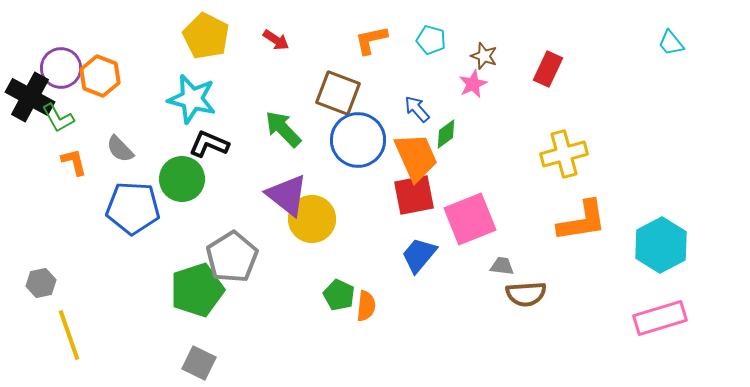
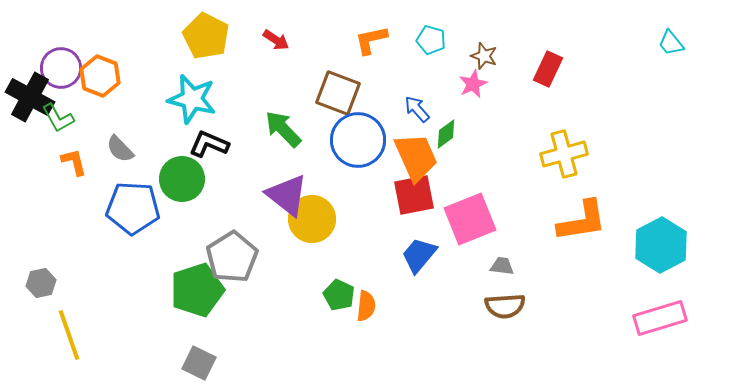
brown semicircle at (526, 294): moved 21 px left, 12 px down
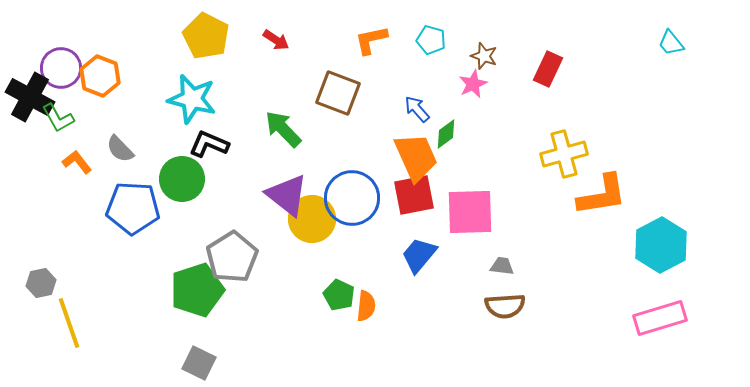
blue circle at (358, 140): moved 6 px left, 58 px down
orange L-shape at (74, 162): moved 3 px right; rotated 24 degrees counterclockwise
pink square at (470, 219): moved 7 px up; rotated 20 degrees clockwise
orange L-shape at (582, 221): moved 20 px right, 26 px up
yellow line at (69, 335): moved 12 px up
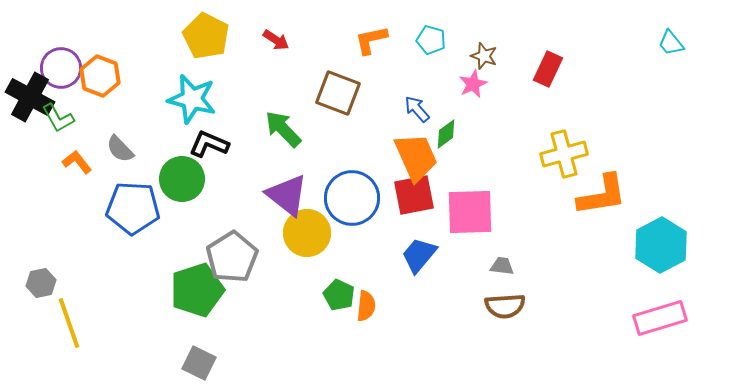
yellow circle at (312, 219): moved 5 px left, 14 px down
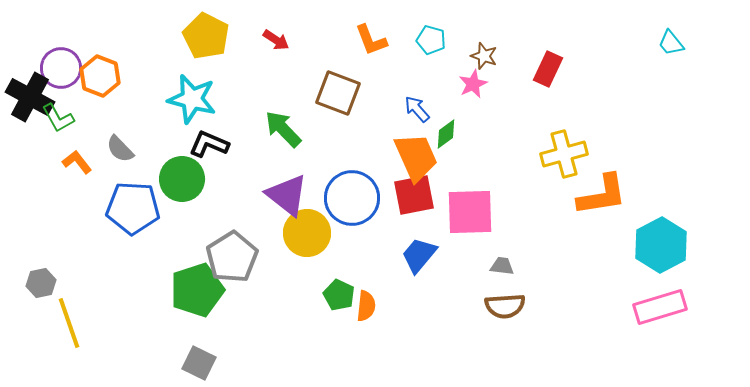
orange L-shape at (371, 40): rotated 99 degrees counterclockwise
pink rectangle at (660, 318): moved 11 px up
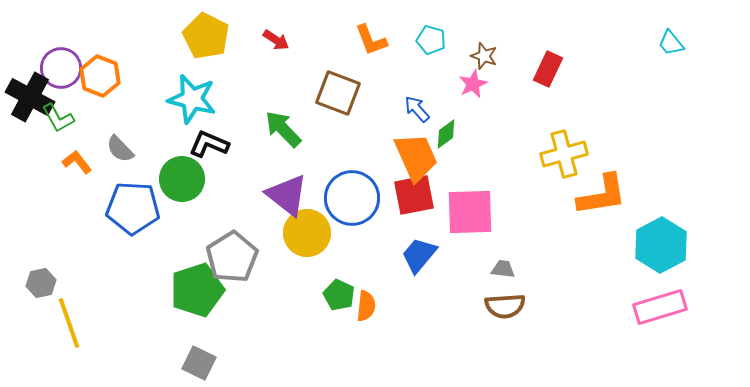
gray trapezoid at (502, 266): moved 1 px right, 3 px down
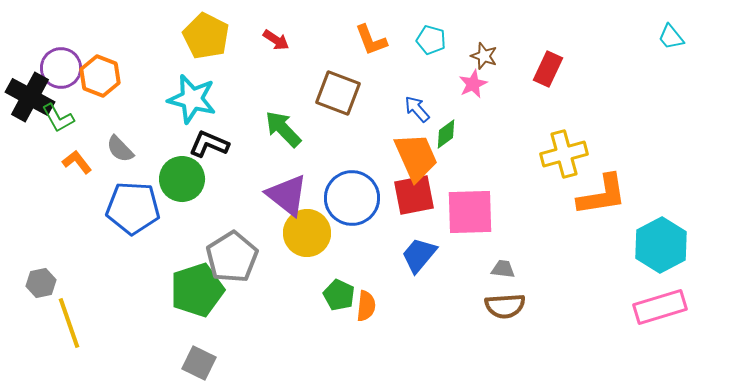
cyan trapezoid at (671, 43): moved 6 px up
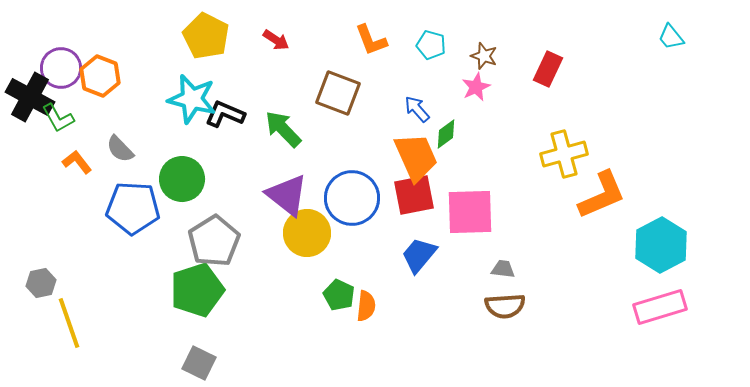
cyan pentagon at (431, 40): moved 5 px down
pink star at (473, 84): moved 3 px right, 3 px down
black L-shape at (209, 144): moved 16 px right, 30 px up
orange L-shape at (602, 195): rotated 14 degrees counterclockwise
gray pentagon at (232, 257): moved 18 px left, 16 px up
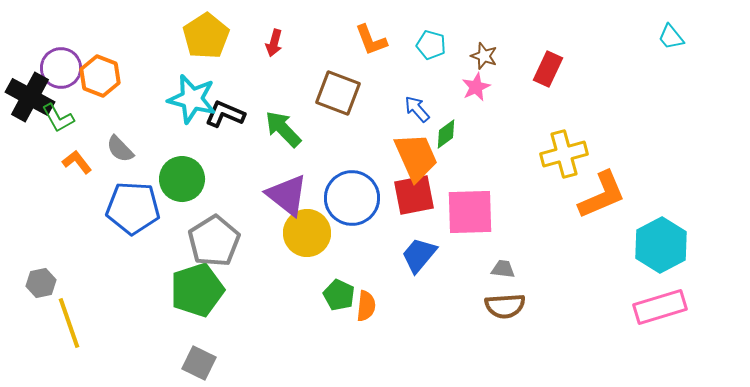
yellow pentagon at (206, 36): rotated 12 degrees clockwise
red arrow at (276, 40): moved 2 px left, 3 px down; rotated 72 degrees clockwise
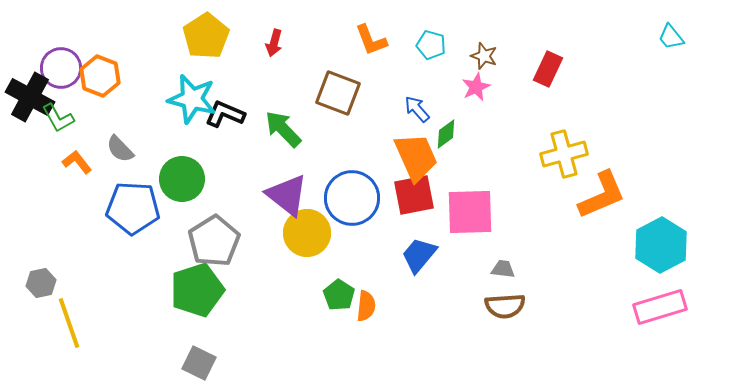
green pentagon at (339, 295): rotated 8 degrees clockwise
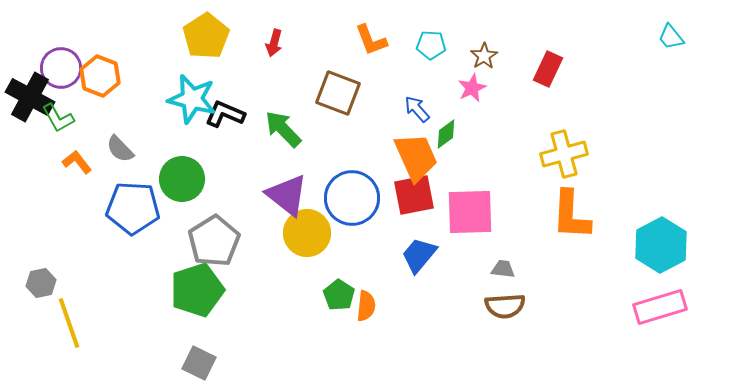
cyan pentagon at (431, 45): rotated 12 degrees counterclockwise
brown star at (484, 56): rotated 20 degrees clockwise
pink star at (476, 87): moved 4 px left, 1 px down
orange L-shape at (602, 195): moved 31 px left, 20 px down; rotated 116 degrees clockwise
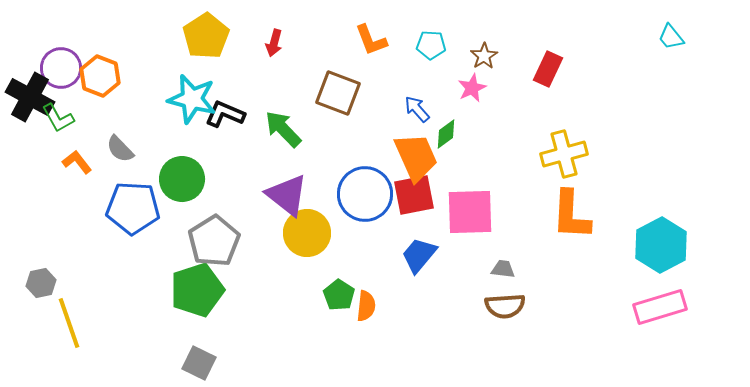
blue circle at (352, 198): moved 13 px right, 4 px up
